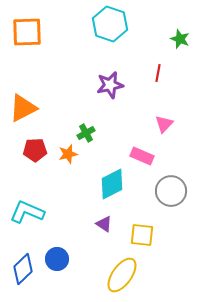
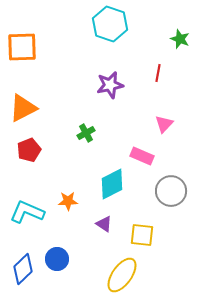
orange square: moved 5 px left, 15 px down
red pentagon: moved 6 px left; rotated 20 degrees counterclockwise
orange star: moved 47 px down; rotated 12 degrees clockwise
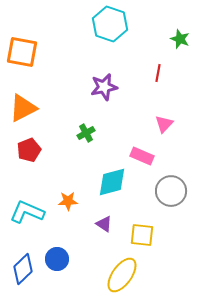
orange square: moved 5 px down; rotated 12 degrees clockwise
purple star: moved 6 px left, 2 px down
cyan diamond: moved 2 px up; rotated 12 degrees clockwise
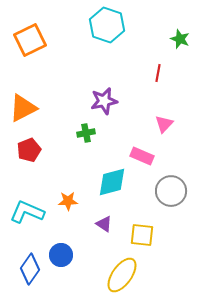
cyan hexagon: moved 3 px left, 1 px down
orange square: moved 8 px right, 12 px up; rotated 36 degrees counterclockwise
purple star: moved 14 px down
green cross: rotated 18 degrees clockwise
blue circle: moved 4 px right, 4 px up
blue diamond: moved 7 px right; rotated 12 degrees counterclockwise
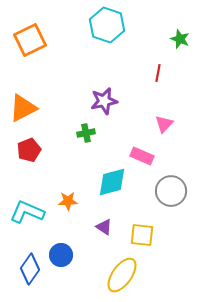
purple triangle: moved 3 px down
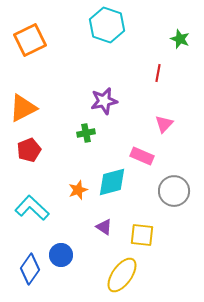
gray circle: moved 3 px right
orange star: moved 10 px right, 11 px up; rotated 18 degrees counterclockwise
cyan L-shape: moved 5 px right, 4 px up; rotated 20 degrees clockwise
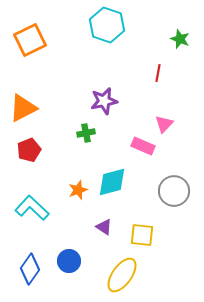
pink rectangle: moved 1 px right, 10 px up
blue circle: moved 8 px right, 6 px down
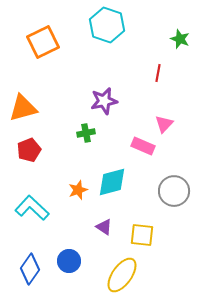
orange square: moved 13 px right, 2 px down
orange triangle: rotated 12 degrees clockwise
